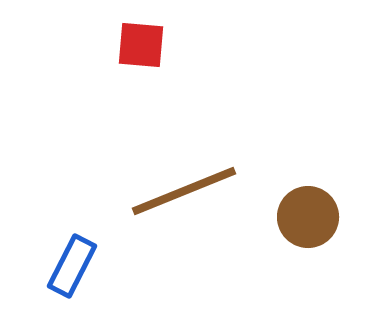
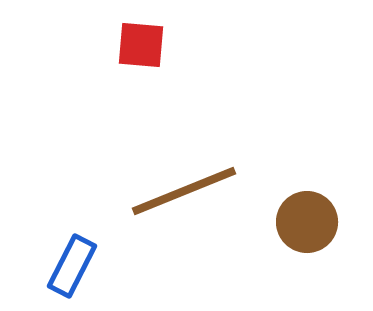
brown circle: moved 1 px left, 5 px down
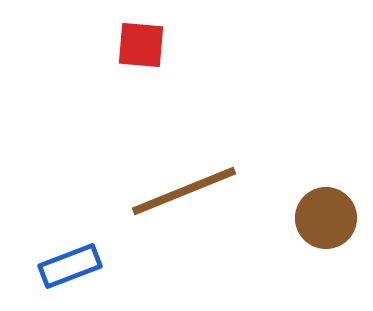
brown circle: moved 19 px right, 4 px up
blue rectangle: moved 2 px left; rotated 42 degrees clockwise
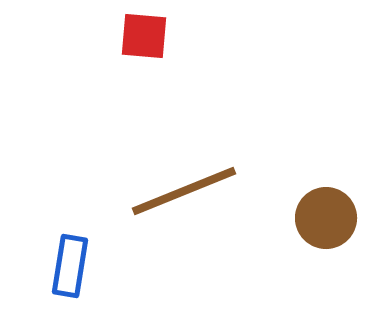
red square: moved 3 px right, 9 px up
blue rectangle: rotated 60 degrees counterclockwise
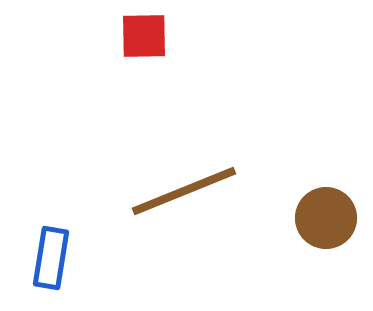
red square: rotated 6 degrees counterclockwise
blue rectangle: moved 19 px left, 8 px up
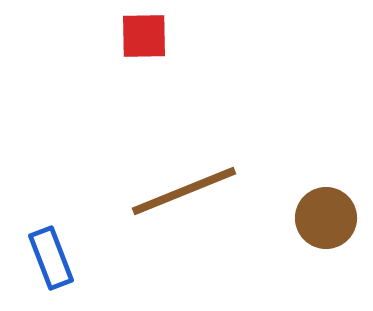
blue rectangle: rotated 30 degrees counterclockwise
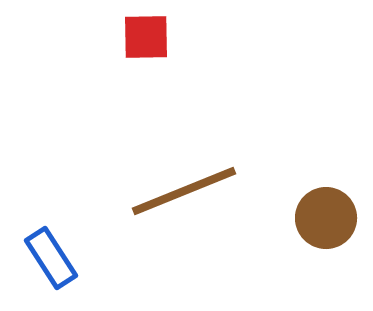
red square: moved 2 px right, 1 px down
blue rectangle: rotated 12 degrees counterclockwise
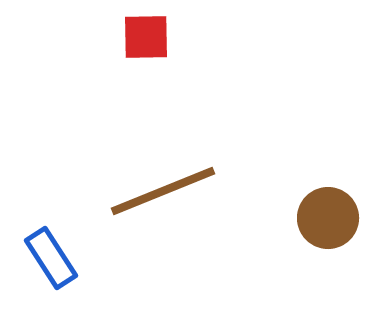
brown line: moved 21 px left
brown circle: moved 2 px right
